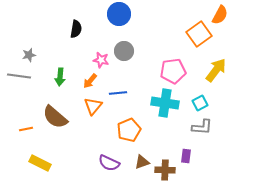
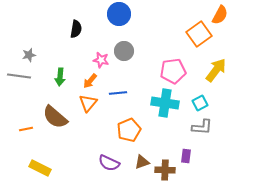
orange triangle: moved 5 px left, 3 px up
yellow rectangle: moved 5 px down
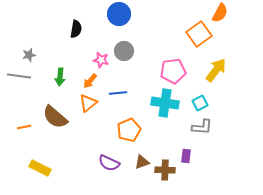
orange semicircle: moved 2 px up
orange triangle: rotated 12 degrees clockwise
orange line: moved 2 px left, 2 px up
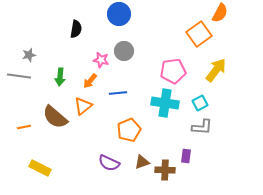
orange triangle: moved 5 px left, 3 px down
